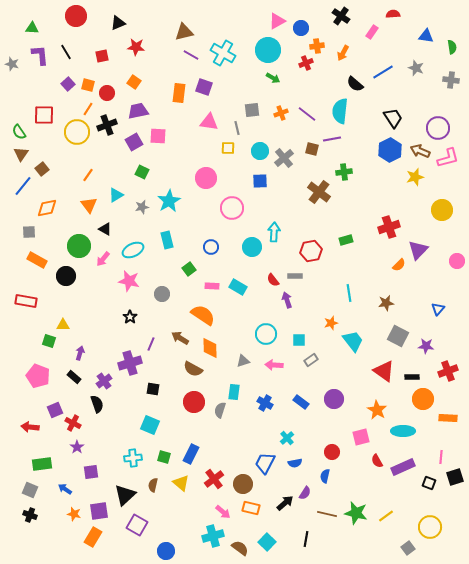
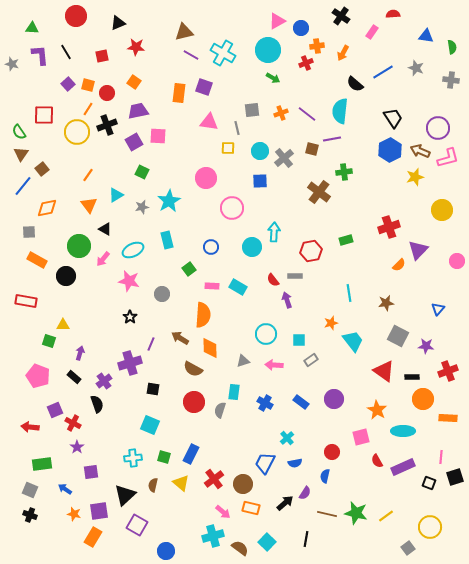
orange semicircle at (203, 315): rotated 60 degrees clockwise
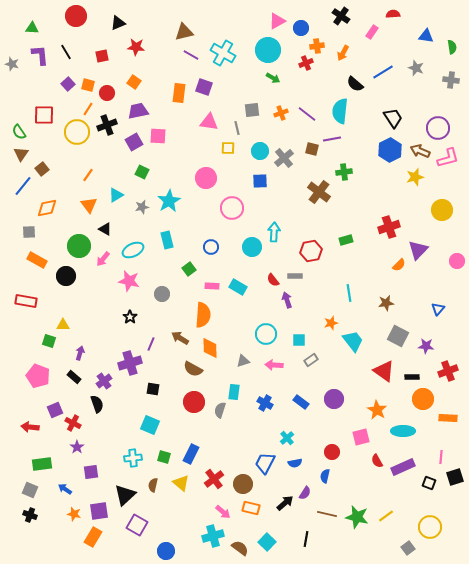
green star at (356, 513): moved 1 px right, 4 px down
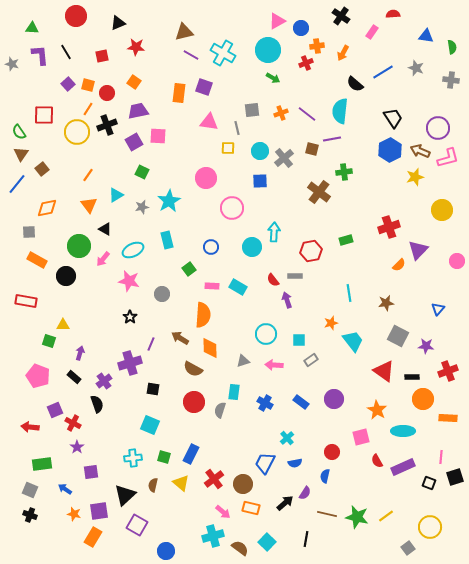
blue line at (23, 186): moved 6 px left, 2 px up
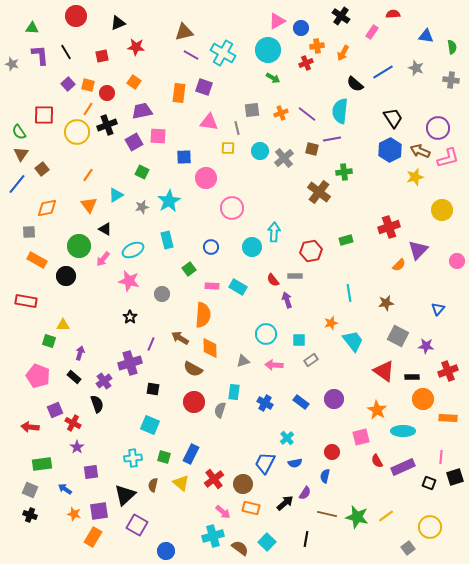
purple trapezoid at (138, 111): moved 4 px right
blue square at (260, 181): moved 76 px left, 24 px up
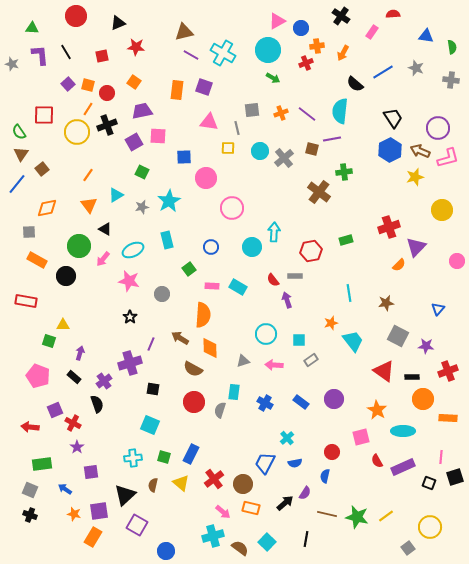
orange rectangle at (179, 93): moved 2 px left, 3 px up
purple triangle at (418, 250): moved 2 px left, 3 px up
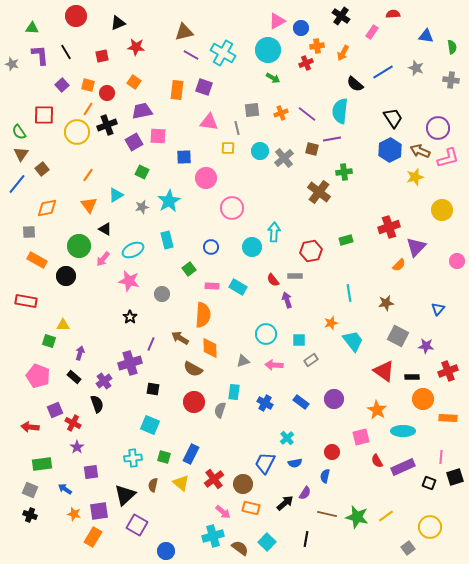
purple square at (68, 84): moved 6 px left, 1 px down
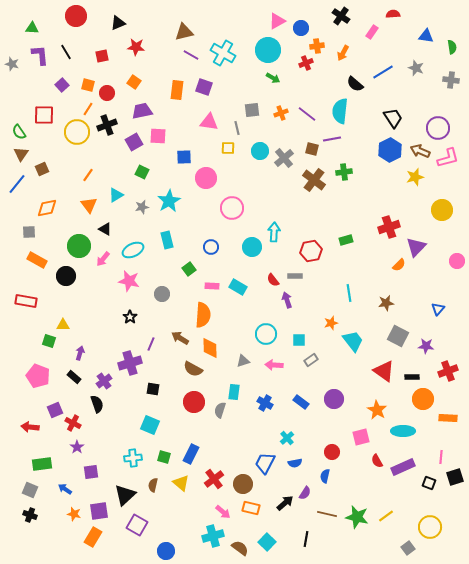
brown square at (42, 169): rotated 16 degrees clockwise
brown cross at (319, 192): moved 5 px left, 12 px up
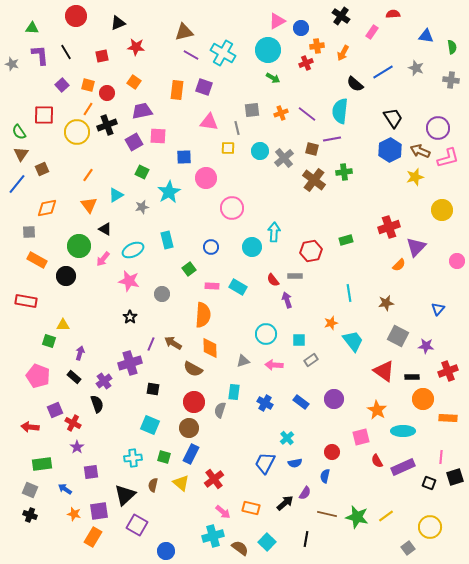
cyan star at (169, 201): moved 9 px up
brown arrow at (180, 338): moved 7 px left, 5 px down
brown circle at (243, 484): moved 54 px left, 56 px up
